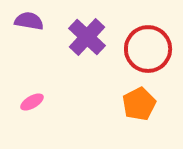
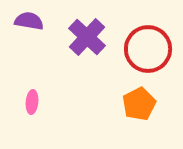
pink ellipse: rotated 55 degrees counterclockwise
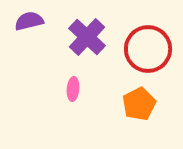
purple semicircle: rotated 24 degrees counterclockwise
pink ellipse: moved 41 px right, 13 px up
